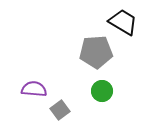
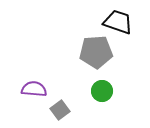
black trapezoid: moved 5 px left; rotated 12 degrees counterclockwise
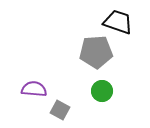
gray square: rotated 24 degrees counterclockwise
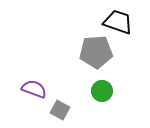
purple semicircle: rotated 15 degrees clockwise
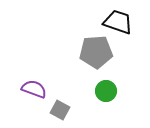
green circle: moved 4 px right
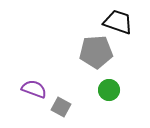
green circle: moved 3 px right, 1 px up
gray square: moved 1 px right, 3 px up
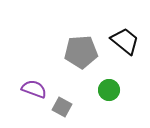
black trapezoid: moved 7 px right, 19 px down; rotated 20 degrees clockwise
gray pentagon: moved 15 px left
gray square: moved 1 px right
